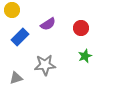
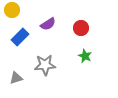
green star: rotated 24 degrees counterclockwise
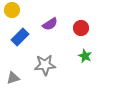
purple semicircle: moved 2 px right
gray triangle: moved 3 px left
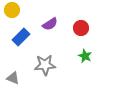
blue rectangle: moved 1 px right
gray triangle: rotated 40 degrees clockwise
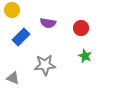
purple semicircle: moved 2 px left, 1 px up; rotated 42 degrees clockwise
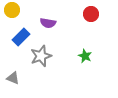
red circle: moved 10 px right, 14 px up
gray star: moved 4 px left, 9 px up; rotated 15 degrees counterclockwise
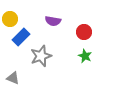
yellow circle: moved 2 px left, 9 px down
red circle: moved 7 px left, 18 px down
purple semicircle: moved 5 px right, 2 px up
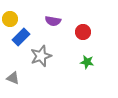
red circle: moved 1 px left
green star: moved 2 px right, 6 px down; rotated 16 degrees counterclockwise
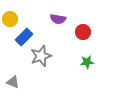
purple semicircle: moved 5 px right, 2 px up
blue rectangle: moved 3 px right
green star: rotated 16 degrees counterclockwise
gray triangle: moved 4 px down
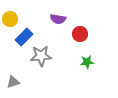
red circle: moved 3 px left, 2 px down
gray star: rotated 15 degrees clockwise
gray triangle: rotated 40 degrees counterclockwise
